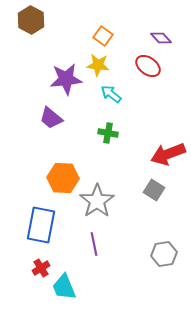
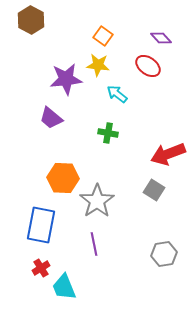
cyan arrow: moved 6 px right
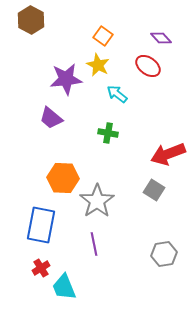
yellow star: rotated 20 degrees clockwise
